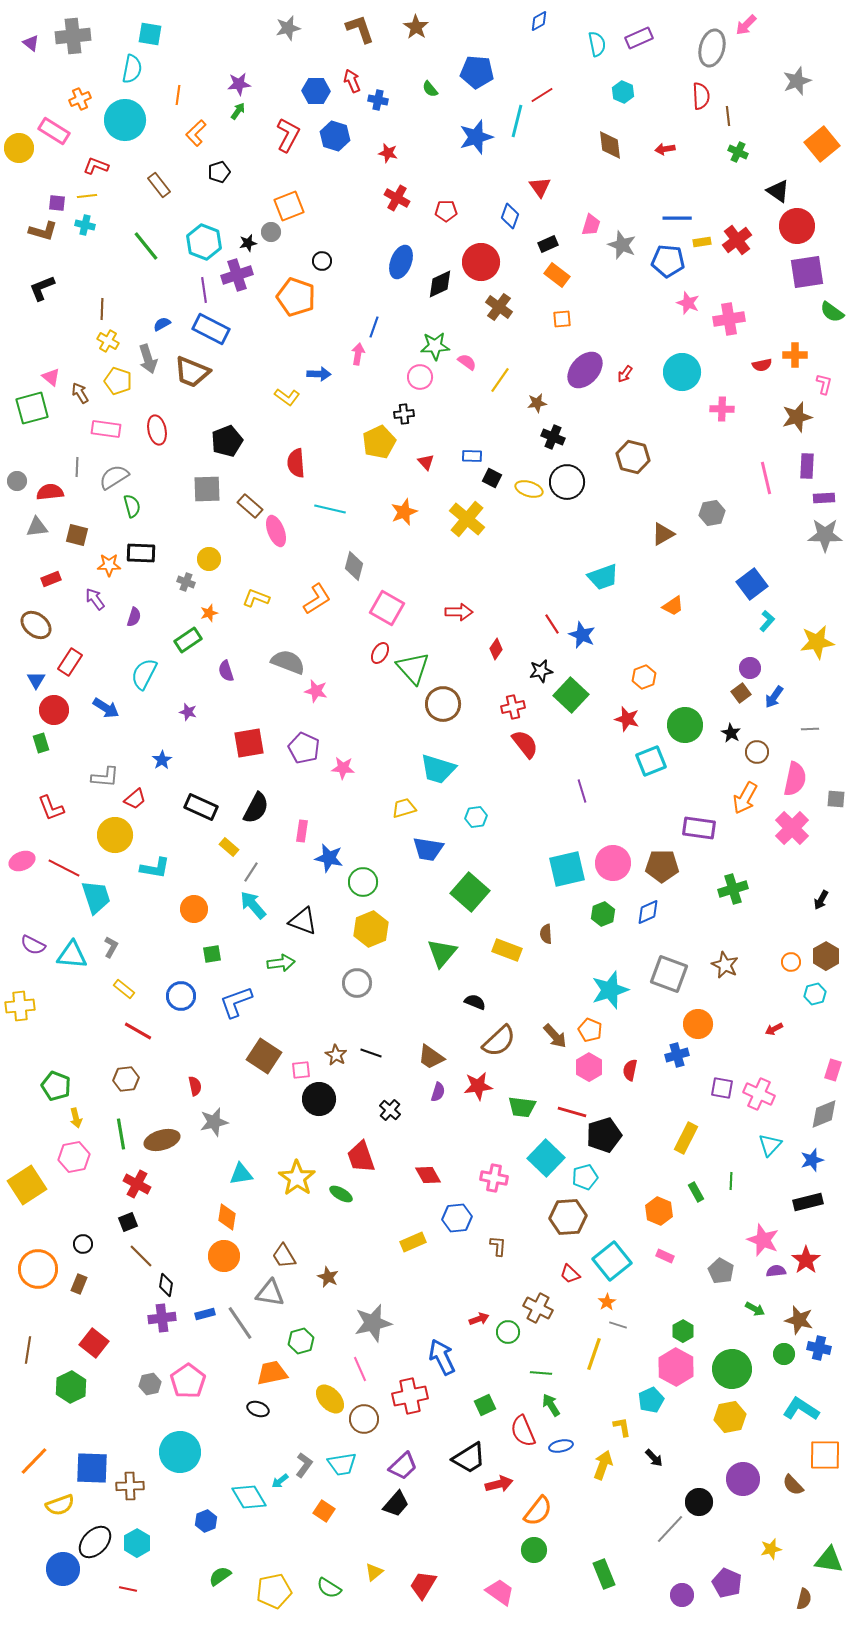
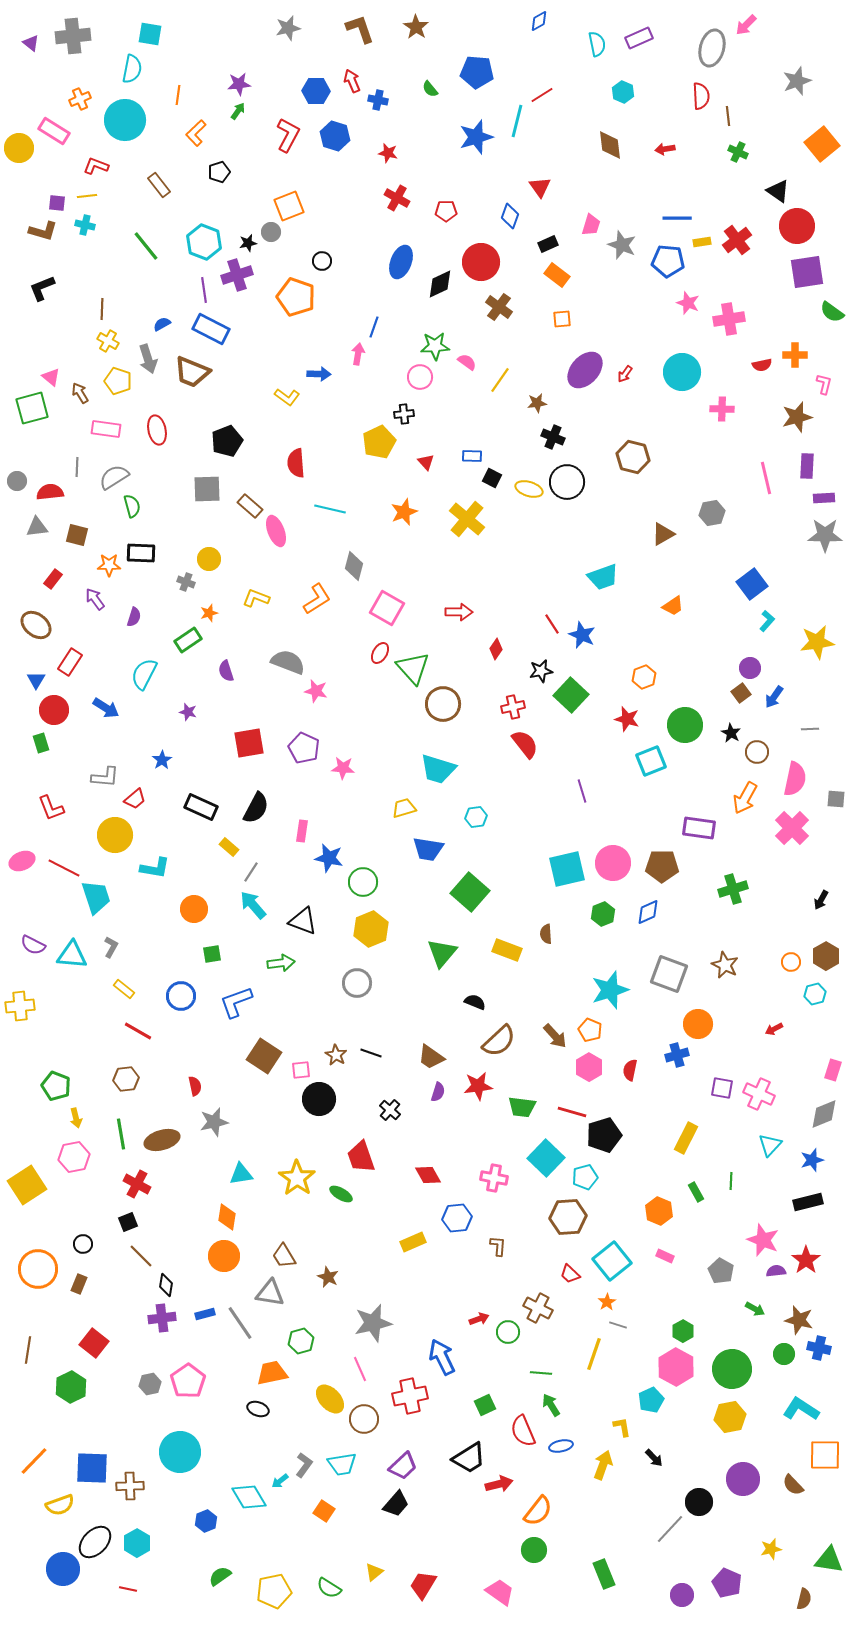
red rectangle at (51, 579): moved 2 px right; rotated 30 degrees counterclockwise
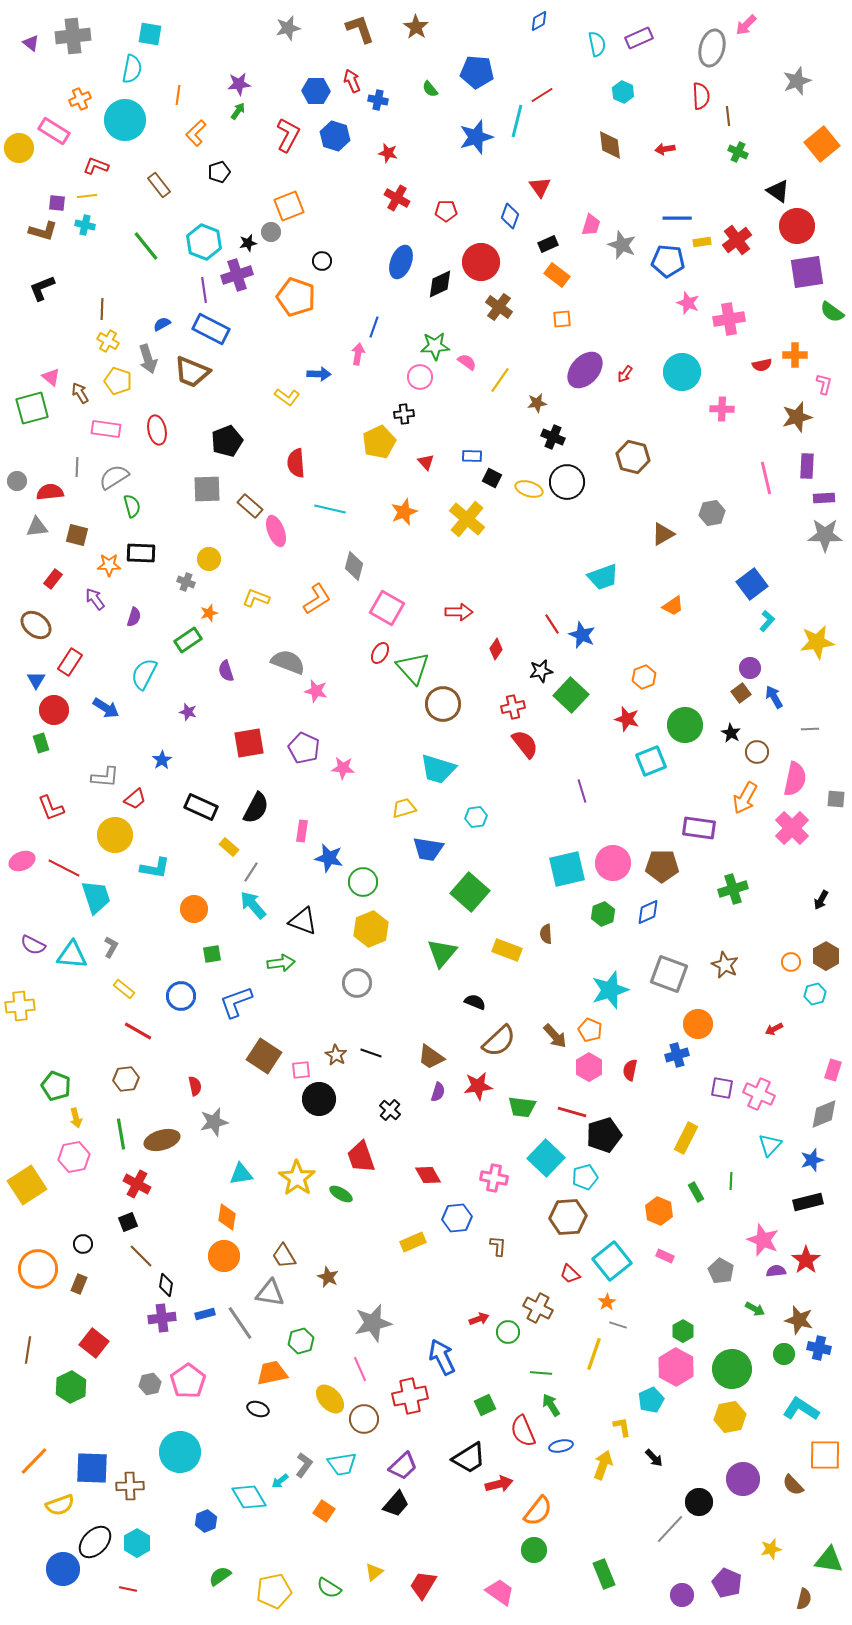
blue arrow at (774, 697): rotated 115 degrees clockwise
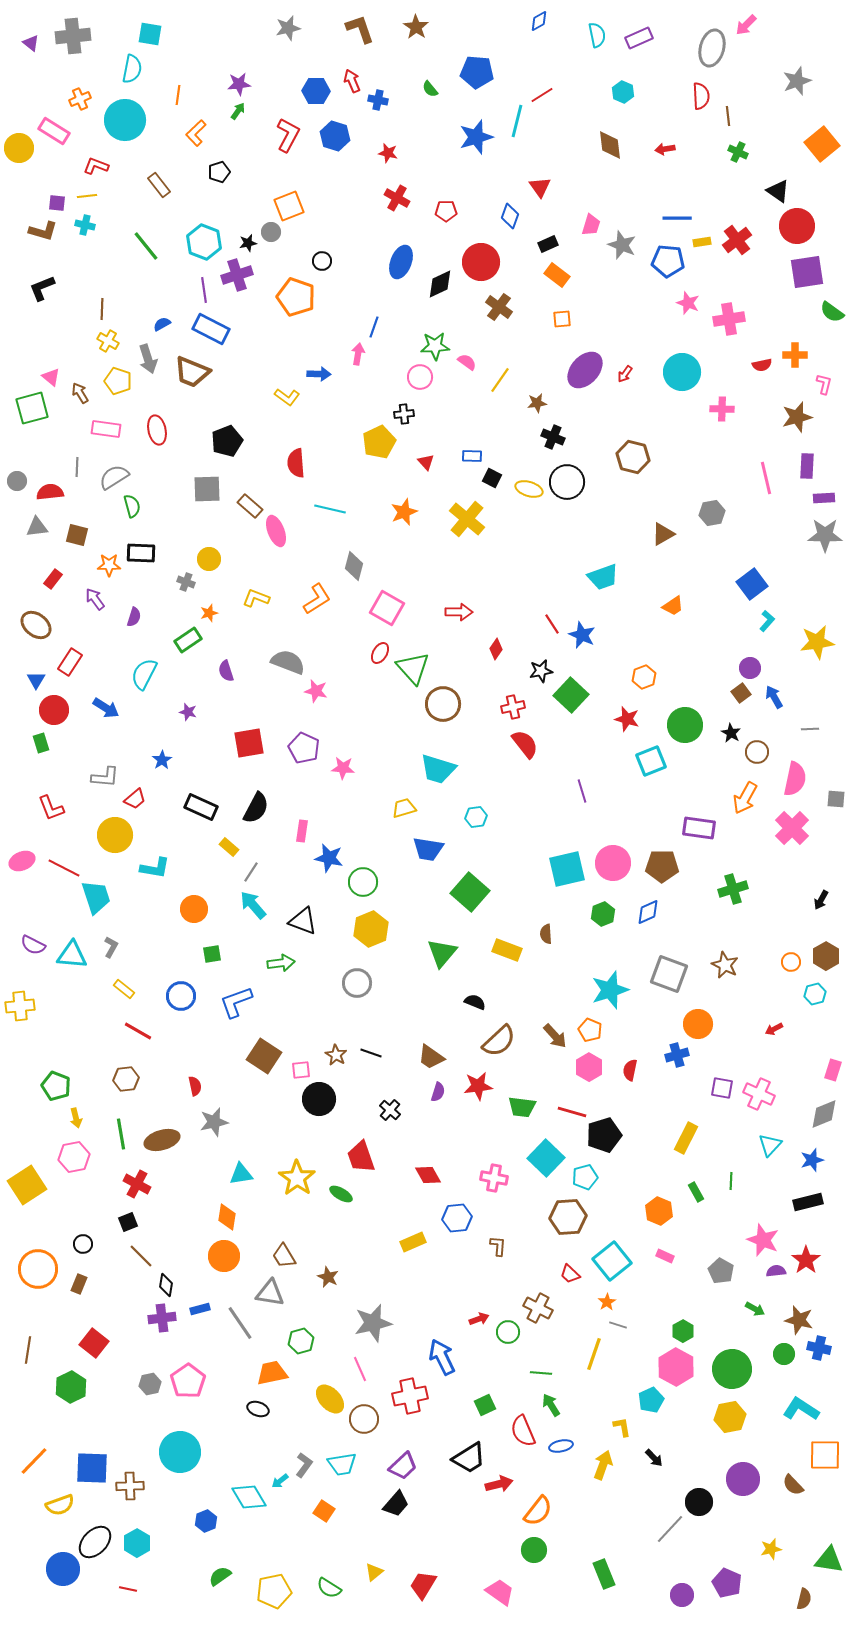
cyan semicircle at (597, 44): moved 9 px up
blue rectangle at (205, 1314): moved 5 px left, 5 px up
